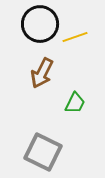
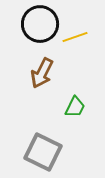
green trapezoid: moved 4 px down
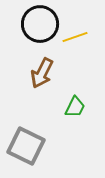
gray square: moved 17 px left, 6 px up
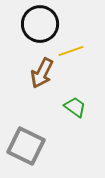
yellow line: moved 4 px left, 14 px down
green trapezoid: rotated 80 degrees counterclockwise
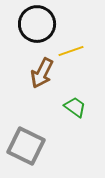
black circle: moved 3 px left
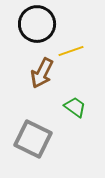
gray square: moved 7 px right, 7 px up
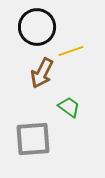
black circle: moved 3 px down
green trapezoid: moved 6 px left
gray square: rotated 30 degrees counterclockwise
